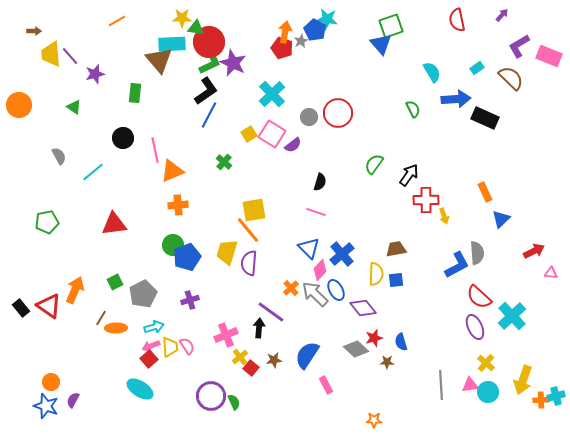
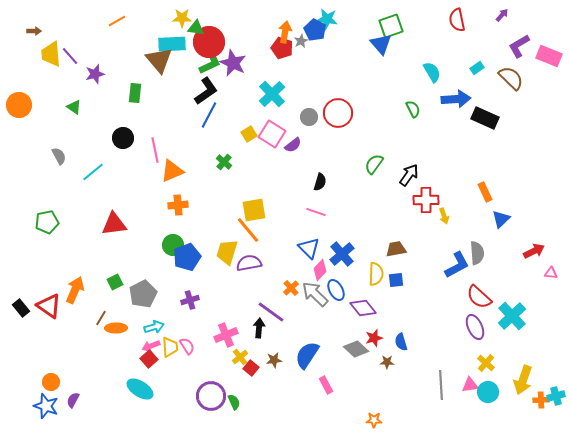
purple semicircle at (249, 263): rotated 75 degrees clockwise
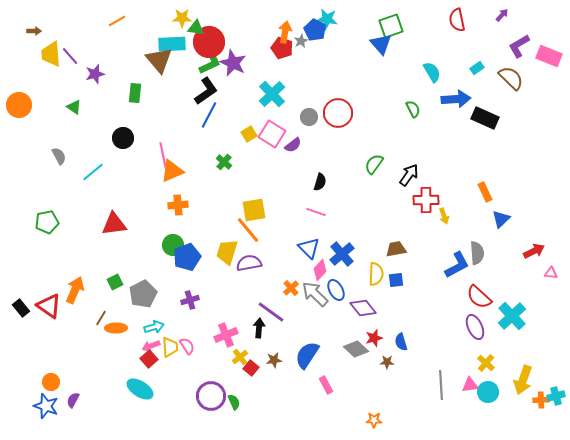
pink line at (155, 150): moved 8 px right, 5 px down
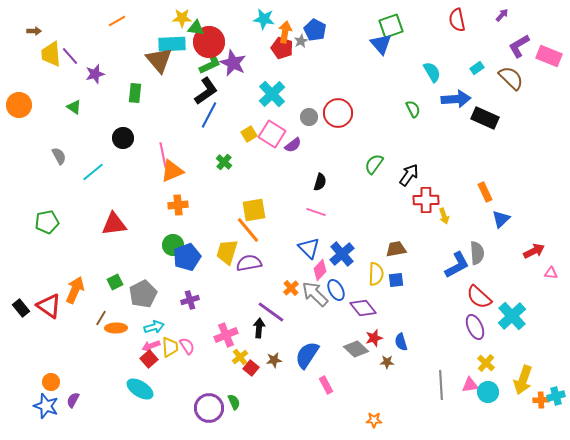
cyan star at (327, 19): moved 63 px left
purple circle at (211, 396): moved 2 px left, 12 px down
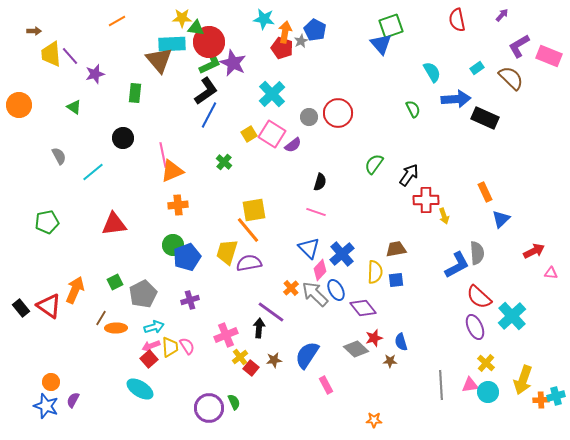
yellow semicircle at (376, 274): moved 1 px left, 2 px up
brown star at (387, 362): moved 3 px right, 1 px up
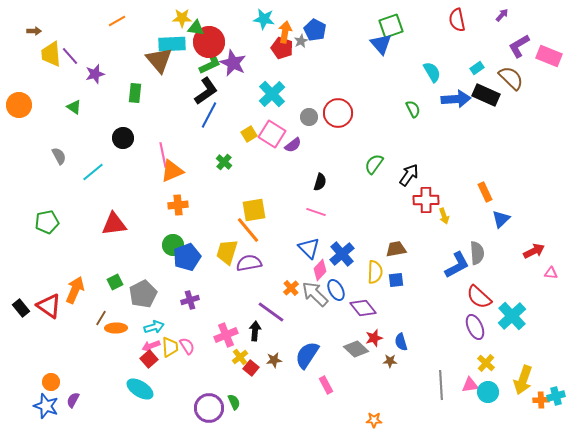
black rectangle at (485, 118): moved 1 px right, 23 px up
black arrow at (259, 328): moved 4 px left, 3 px down
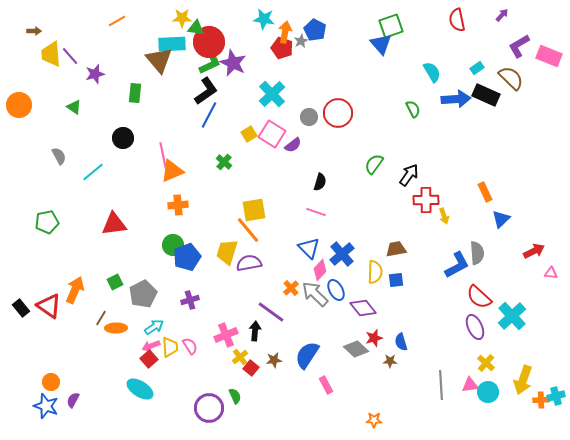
cyan arrow at (154, 327): rotated 18 degrees counterclockwise
pink semicircle at (187, 346): moved 3 px right
green semicircle at (234, 402): moved 1 px right, 6 px up
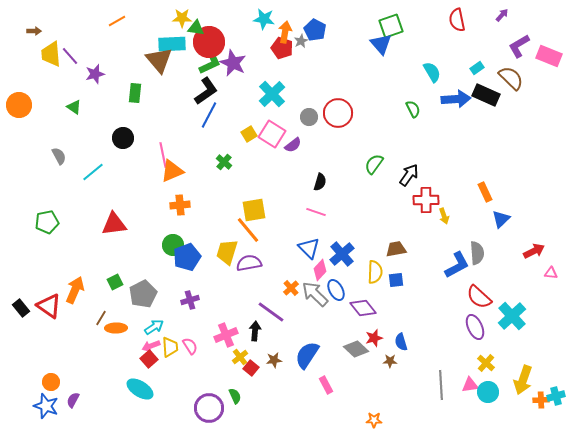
orange cross at (178, 205): moved 2 px right
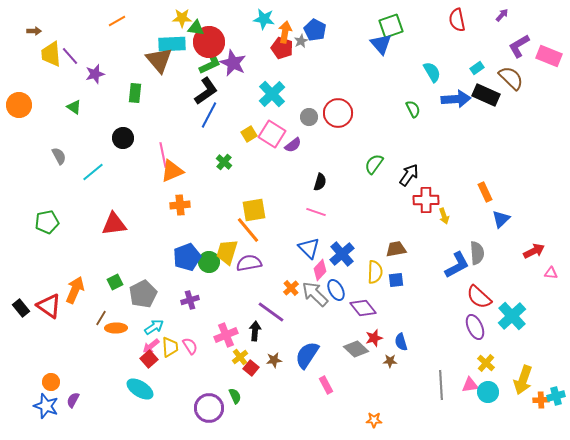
green circle at (173, 245): moved 36 px right, 17 px down
pink arrow at (151, 346): rotated 18 degrees counterclockwise
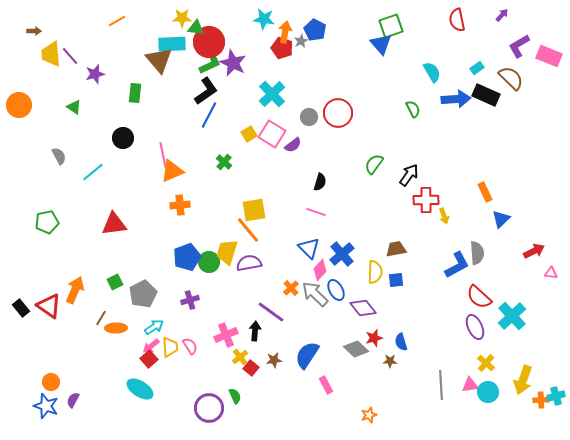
orange star at (374, 420): moved 5 px left, 5 px up; rotated 21 degrees counterclockwise
